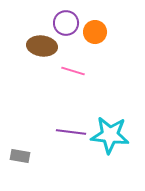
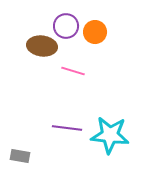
purple circle: moved 3 px down
purple line: moved 4 px left, 4 px up
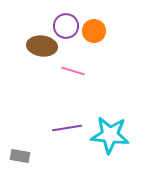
orange circle: moved 1 px left, 1 px up
purple line: rotated 16 degrees counterclockwise
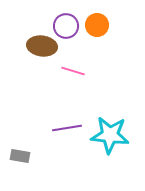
orange circle: moved 3 px right, 6 px up
